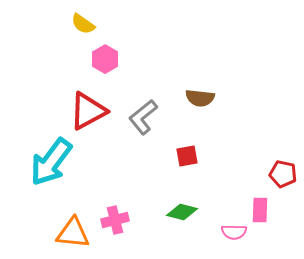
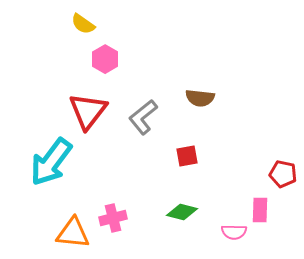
red triangle: rotated 24 degrees counterclockwise
pink cross: moved 2 px left, 2 px up
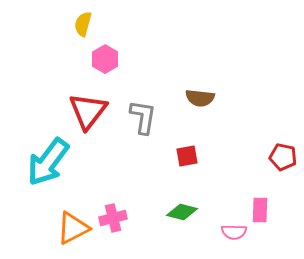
yellow semicircle: rotated 70 degrees clockwise
gray L-shape: rotated 138 degrees clockwise
cyan arrow: moved 3 px left
red pentagon: moved 17 px up
orange triangle: moved 5 px up; rotated 33 degrees counterclockwise
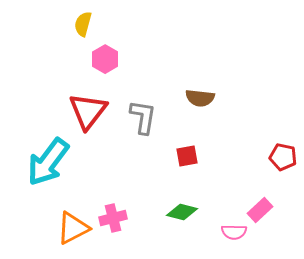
pink rectangle: rotated 45 degrees clockwise
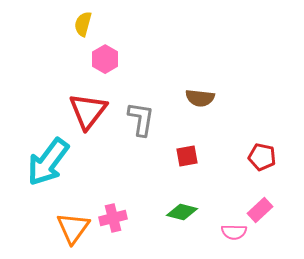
gray L-shape: moved 2 px left, 2 px down
red pentagon: moved 21 px left
orange triangle: rotated 27 degrees counterclockwise
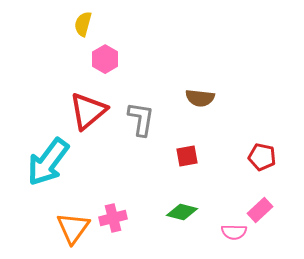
red triangle: rotated 12 degrees clockwise
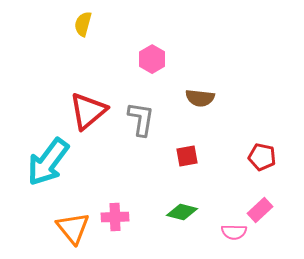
pink hexagon: moved 47 px right
pink cross: moved 2 px right, 1 px up; rotated 12 degrees clockwise
orange triangle: rotated 15 degrees counterclockwise
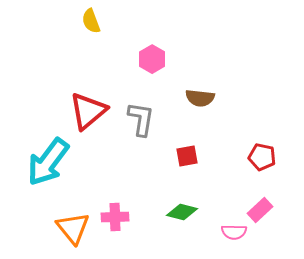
yellow semicircle: moved 8 px right, 3 px up; rotated 35 degrees counterclockwise
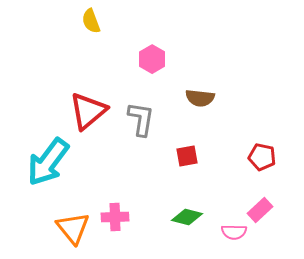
green diamond: moved 5 px right, 5 px down
